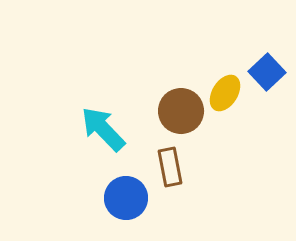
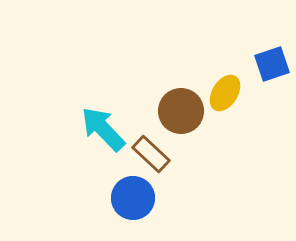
blue square: moved 5 px right, 8 px up; rotated 24 degrees clockwise
brown rectangle: moved 19 px left, 13 px up; rotated 36 degrees counterclockwise
blue circle: moved 7 px right
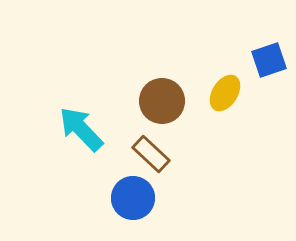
blue square: moved 3 px left, 4 px up
brown circle: moved 19 px left, 10 px up
cyan arrow: moved 22 px left
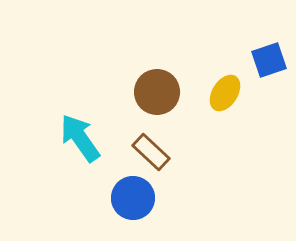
brown circle: moved 5 px left, 9 px up
cyan arrow: moved 1 px left, 9 px down; rotated 9 degrees clockwise
brown rectangle: moved 2 px up
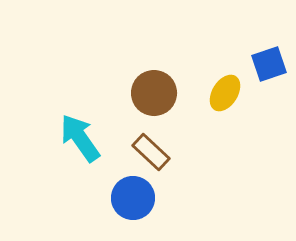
blue square: moved 4 px down
brown circle: moved 3 px left, 1 px down
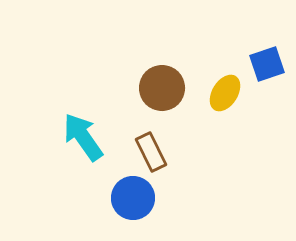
blue square: moved 2 px left
brown circle: moved 8 px right, 5 px up
cyan arrow: moved 3 px right, 1 px up
brown rectangle: rotated 21 degrees clockwise
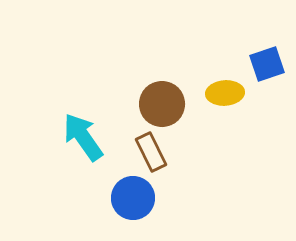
brown circle: moved 16 px down
yellow ellipse: rotated 54 degrees clockwise
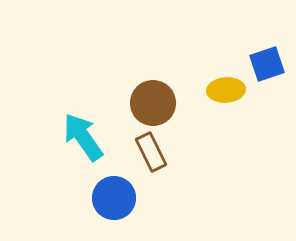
yellow ellipse: moved 1 px right, 3 px up
brown circle: moved 9 px left, 1 px up
blue circle: moved 19 px left
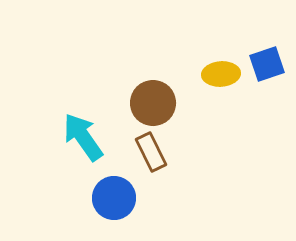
yellow ellipse: moved 5 px left, 16 px up
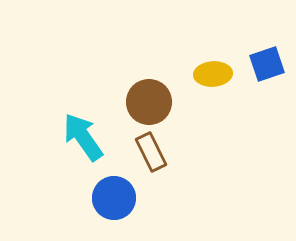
yellow ellipse: moved 8 px left
brown circle: moved 4 px left, 1 px up
